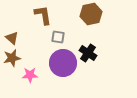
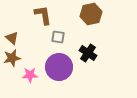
purple circle: moved 4 px left, 4 px down
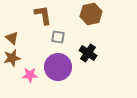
purple circle: moved 1 px left
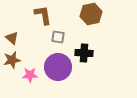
black cross: moved 4 px left; rotated 30 degrees counterclockwise
brown star: moved 2 px down
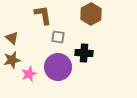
brown hexagon: rotated 15 degrees counterclockwise
pink star: moved 1 px left, 1 px up; rotated 21 degrees counterclockwise
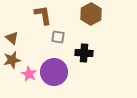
purple circle: moved 4 px left, 5 px down
pink star: rotated 21 degrees counterclockwise
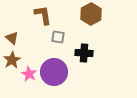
brown star: rotated 18 degrees counterclockwise
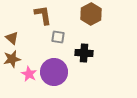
brown star: moved 1 px up; rotated 18 degrees clockwise
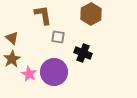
black cross: moved 1 px left; rotated 18 degrees clockwise
brown star: rotated 18 degrees counterclockwise
